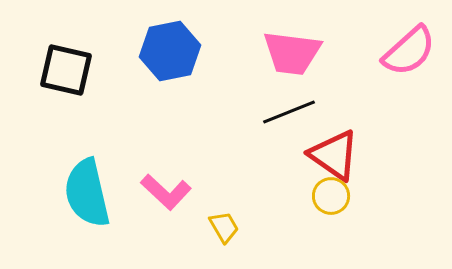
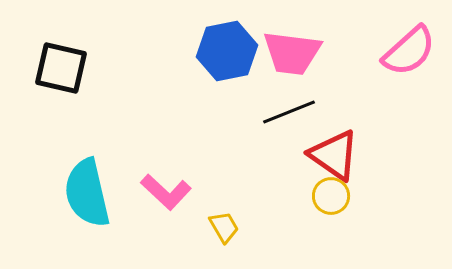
blue hexagon: moved 57 px right
black square: moved 5 px left, 2 px up
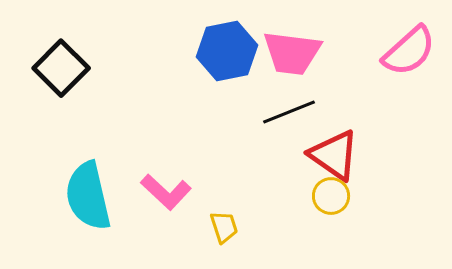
black square: rotated 32 degrees clockwise
cyan semicircle: moved 1 px right, 3 px down
yellow trapezoid: rotated 12 degrees clockwise
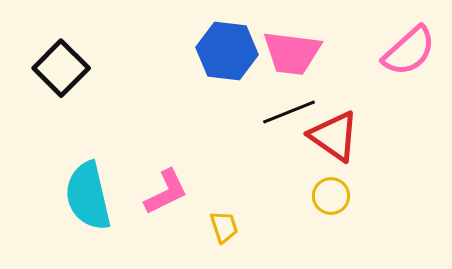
blue hexagon: rotated 18 degrees clockwise
red triangle: moved 19 px up
pink L-shape: rotated 69 degrees counterclockwise
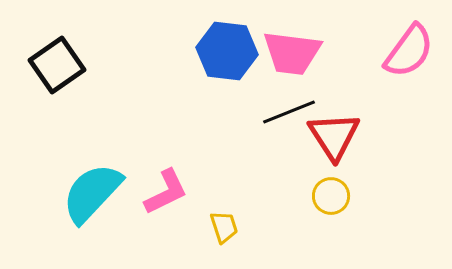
pink semicircle: rotated 12 degrees counterclockwise
black square: moved 4 px left, 3 px up; rotated 10 degrees clockwise
red triangle: rotated 22 degrees clockwise
cyan semicircle: moved 4 px right, 3 px up; rotated 56 degrees clockwise
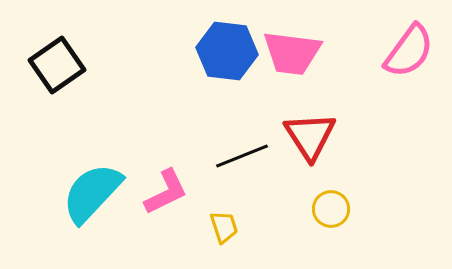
black line: moved 47 px left, 44 px down
red triangle: moved 24 px left
yellow circle: moved 13 px down
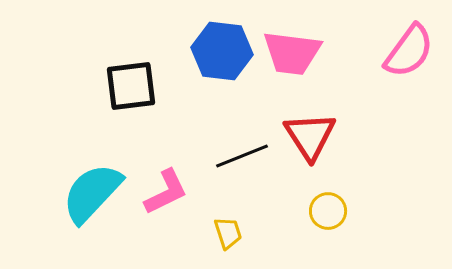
blue hexagon: moved 5 px left
black square: moved 74 px right, 21 px down; rotated 28 degrees clockwise
yellow circle: moved 3 px left, 2 px down
yellow trapezoid: moved 4 px right, 6 px down
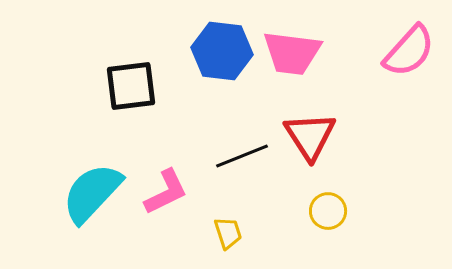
pink semicircle: rotated 6 degrees clockwise
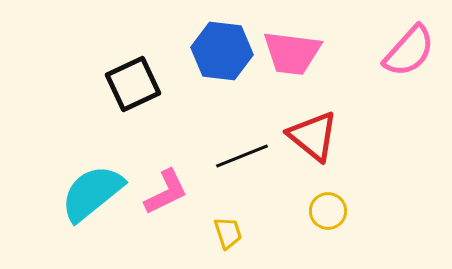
black square: moved 2 px right, 2 px up; rotated 18 degrees counterclockwise
red triangle: moved 3 px right; rotated 18 degrees counterclockwise
cyan semicircle: rotated 8 degrees clockwise
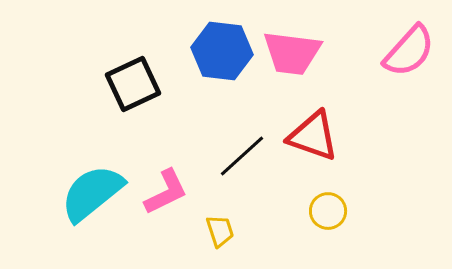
red triangle: rotated 20 degrees counterclockwise
black line: rotated 20 degrees counterclockwise
yellow trapezoid: moved 8 px left, 2 px up
